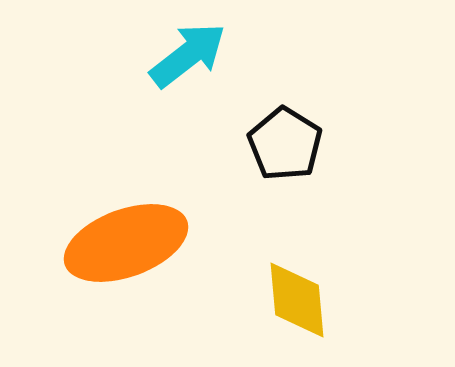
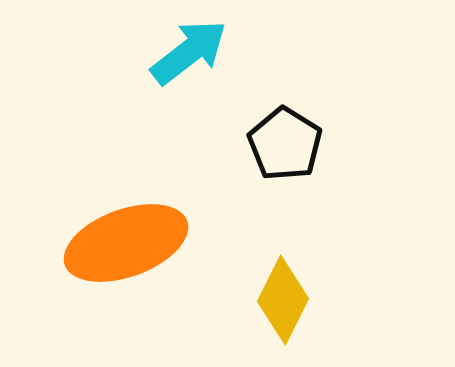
cyan arrow: moved 1 px right, 3 px up
yellow diamond: moved 14 px left; rotated 32 degrees clockwise
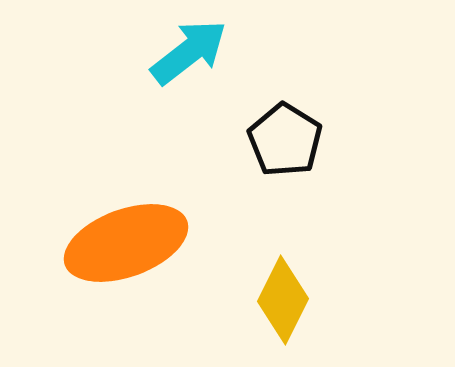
black pentagon: moved 4 px up
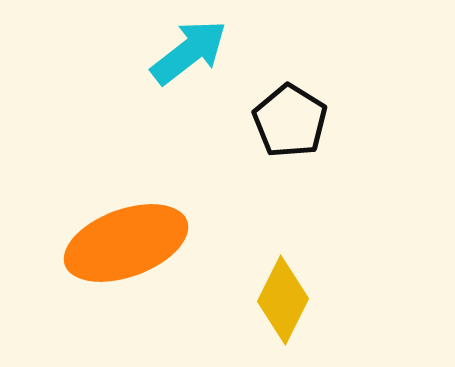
black pentagon: moved 5 px right, 19 px up
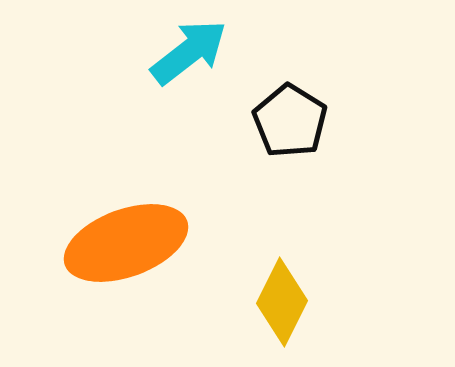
yellow diamond: moved 1 px left, 2 px down
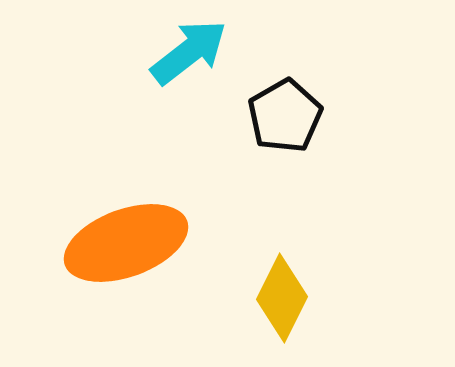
black pentagon: moved 5 px left, 5 px up; rotated 10 degrees clockwise
yellow diamond: moved 4 px up
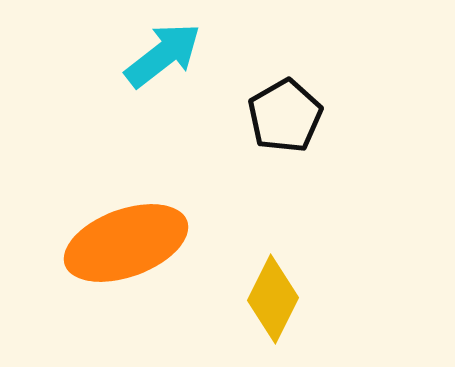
cyan arrow: moved 26 px left, 3 px down
yellow diamond: moved 9 px left, 1 px down
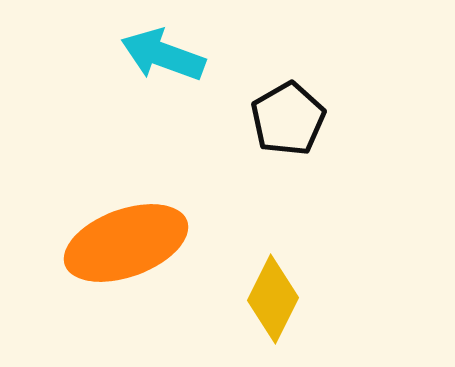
cyan arrow: rotated 122 degrees counterclockwise
black pentagon: moved 3 px right, 3 px down
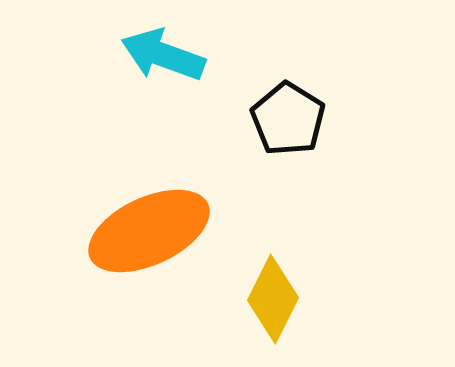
black pentagon: rotated 10 degrees counterclockwise
orange ellipse: moved 23 px right, 12 px up; rotated 5 degrees counterclockwise
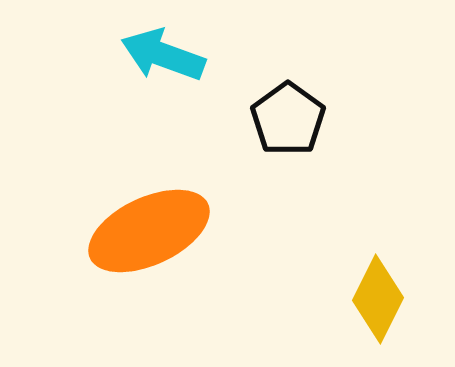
black pentagon: rotated 4 degrees clockwise
yellow diamond: moved 105 px right
